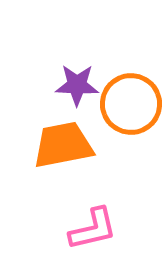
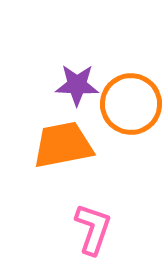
pink L-shape: rotated 58 degrees counterclockwise
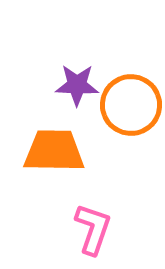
orange circle: moved 1 px down
orange trapezoid: moved 9 px left, 6 px down; rotated 12 degrees clockwise
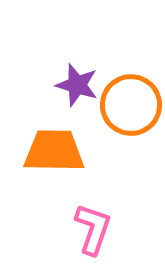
purple star: rotated 15 degrees clockwise
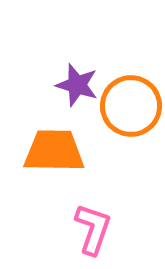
orange circle: moved 1 px down
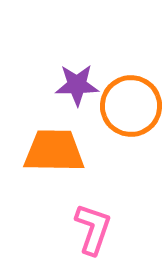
purple star: rotated 18 degrees counterclockwise
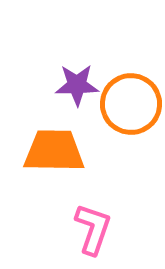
orange circle: moved 2 px up
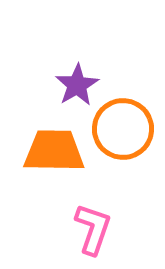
purple star: rotated 30 degrees counterclockwise
orange circle: moved 8 px left, 25 px down
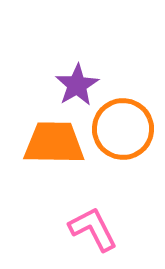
orange trapezoid: moved 8 px up
pink L-shape: rotated 46 degrees counterclockwise
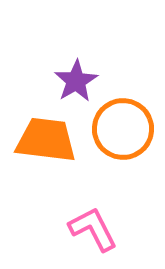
purple star: moved 1 px left, 4 px up
orange trapezoid: moved 8 px left, 3 px up; rotated 6 degrees clockwise
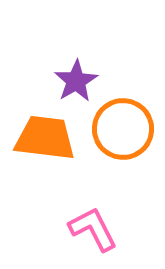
orange trapezoid: moved 1 px left, 2 px up
